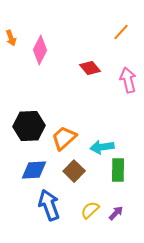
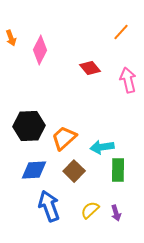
blue arrow: moved 1 px down
purple arrow: rotated 119 degrees clockwise
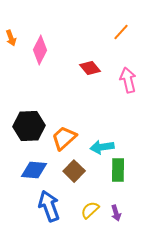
blue diamond: rotated 8 degrees clockwise
